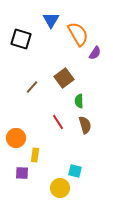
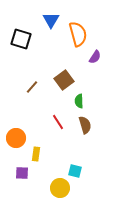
orange semicircle: rotated 15 degrees clockwise
purple semicircle: moved 4 px down
brown square: moved 2 px down
yellow rectangle: moved 1 px right, 1 px up
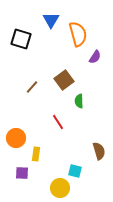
brown semicircle: moved 14 px right, 26 px down
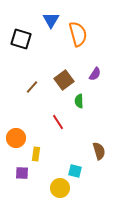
purple semicircle: moved 17 px down
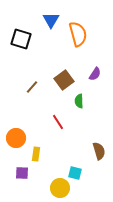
cyan square: moved 2 px down
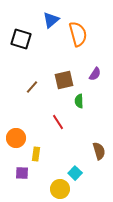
blue triangle: rotated 18 degrees clockwise
brown square: rotated 24 degrees clockwise
cyan square: rotated 32 degrees clockwise
yellow circle: moved 1 px down
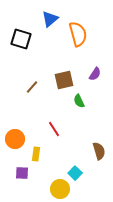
blue triangle: moved 1 px left, 1 px up
green semicircle: rotated 24 degrees counterclockwise
red line: moved 4 px left, 7 px down
orange circle: moved 1 px left, 1 px down
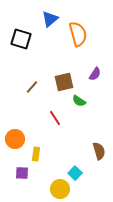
brown square: moved 2 px down
green semicircle: rotated 32 degrees counterclockwise
red line: moved 1 px right, 11 px up
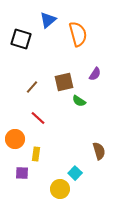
blue triangle: moved 2 px left, 1 px down
red line: moved 17 px left; rotated 14 degrees counterclockwise
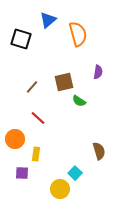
purple semicircle: moved 3 px right, 2 px up; rotated 24 degrees counterclockwise
